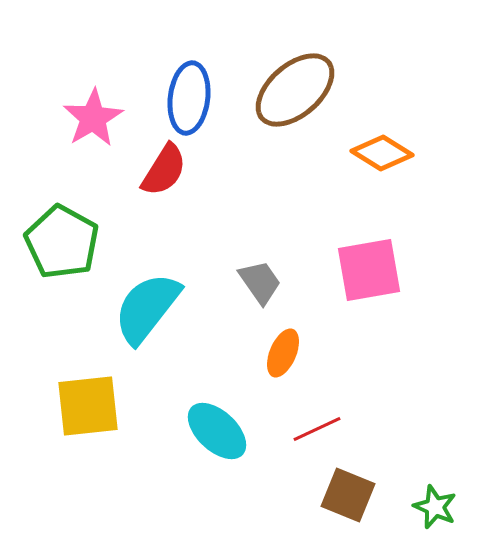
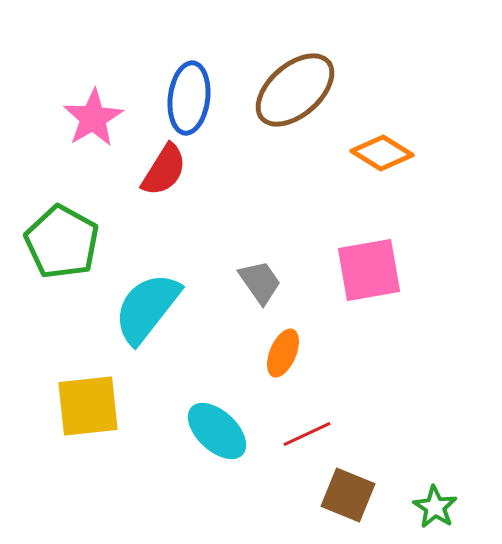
red line: moved 10 px left, 5 px down
green star: rotated 9 degrees clockwise
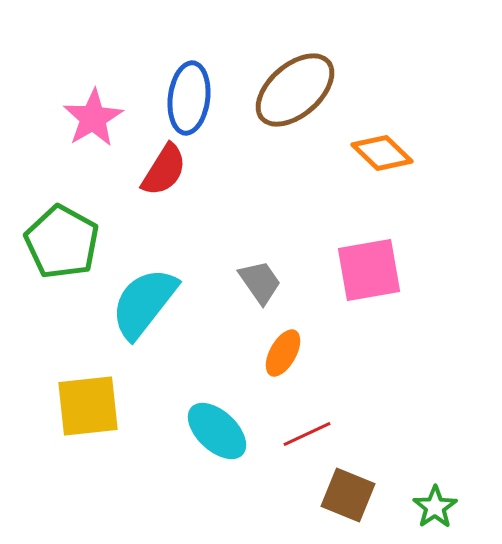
orange diamond: rotated 12 degrees clockwise
cyan semicircle: moved 3 px left, 5 px up
orange ellipse: rotated 6 degrees clockwise
green star: rotated 6 degrees clockwise
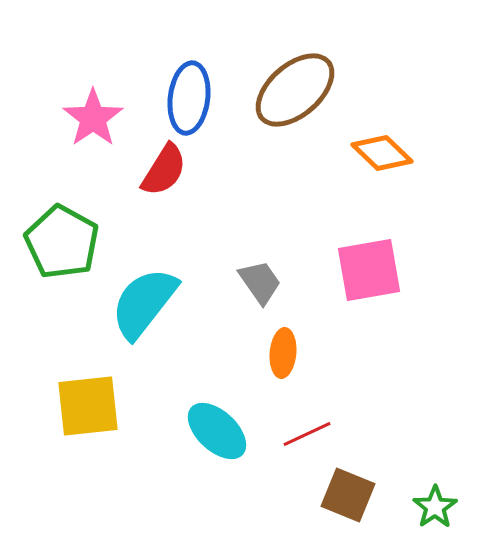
pink star: rotated 4 degrees counterclockwise
orange ellipse: rotated 24 degrees counterclockwise
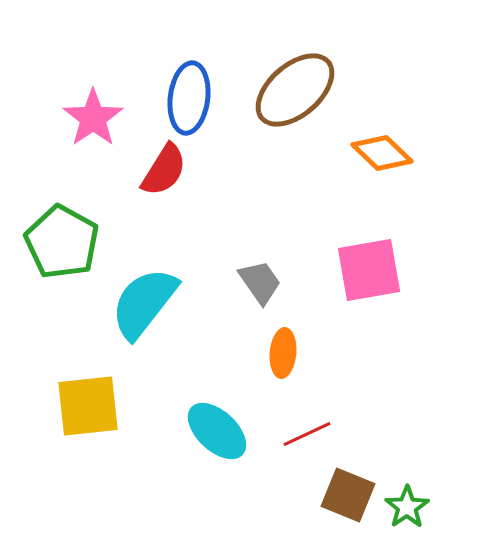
green star: moved 28 px left
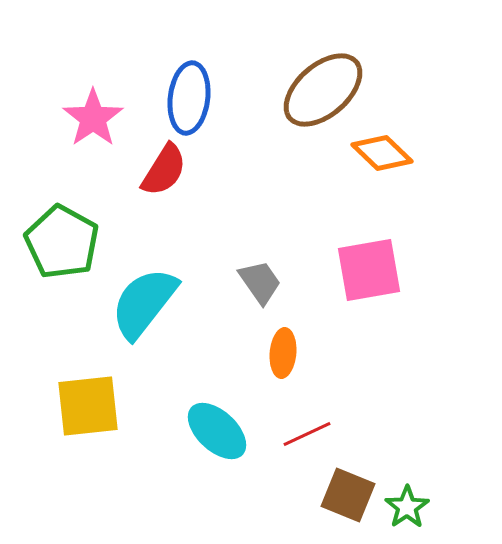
brown ellipse: moved 28 px right
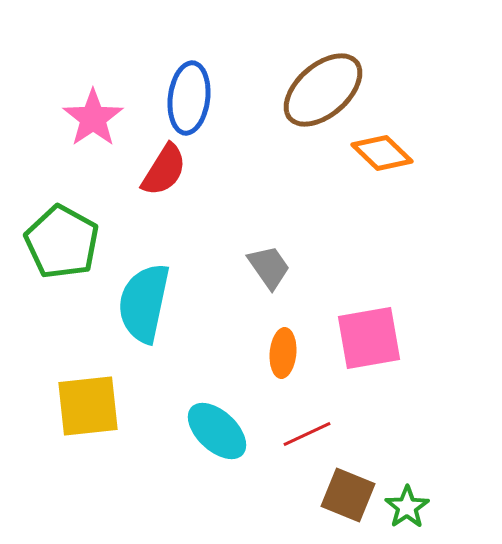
pink square: moved 68 px down
gray trapezoid: moved 9 px right, 15 px up
cyan semicircle: rotated 26 degrees counterclockwise
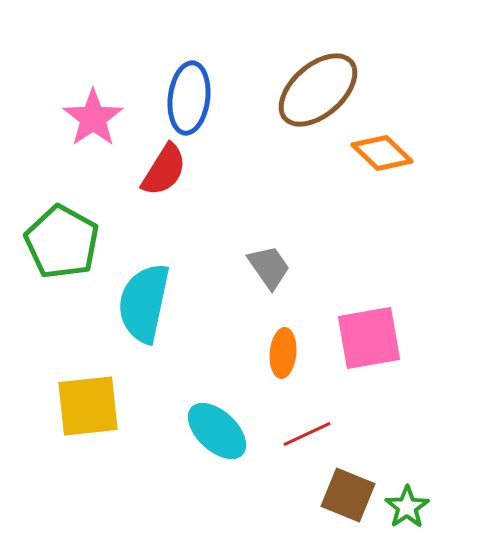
brown ellipse: moved 5 px left
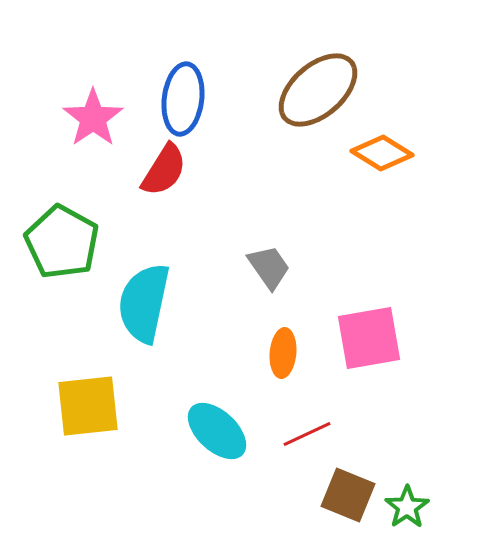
blue ellipse: moved 6 px left, 1 px down
orange diamond: rotated 12 degrees counterclockwise
